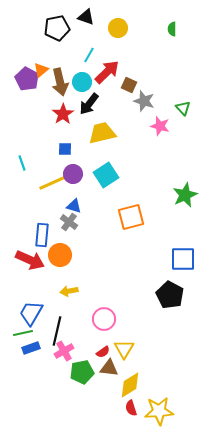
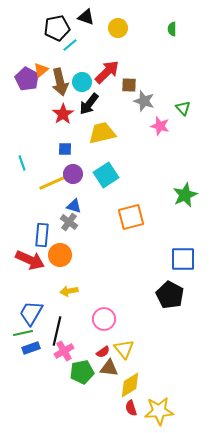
cyan line at (89, 55): moved 19 px left, 10 px up; rotated 21 degrees clockwise
brown square at (129, 85): rotated 21 degrees counterclockwise
yellow triangle at (124, 349): rotated 10 degrees counterclockwise
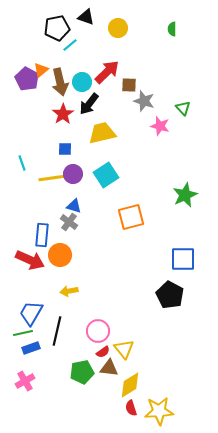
yellow line at (52, 183): moved 5 px up; rotated 16 degrees clockwise
pink circle at (104, 319): moved 6 px left, 12 px down
pink cross at (64, 351): moved 39 px left, 30 px down
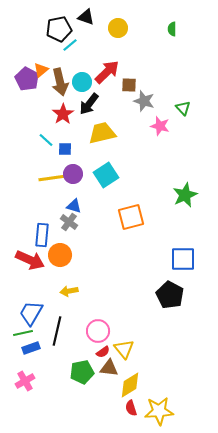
black pentagon at (57, 28): moved 2 px right, 1 px down
cyan line at (22, 163): moved 24 px right, 23 px up; rotated 28 degrees counterclockwise
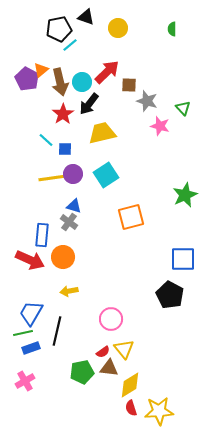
gray star at (144, 101): moved 3 px right
orange circle at (60, 255): moved 3 px right, 2 px down
pink circle at (98, 331): moved 13 px right, 12 px up
